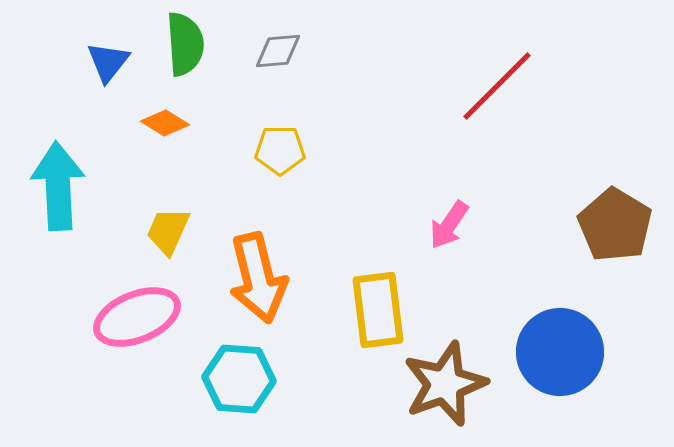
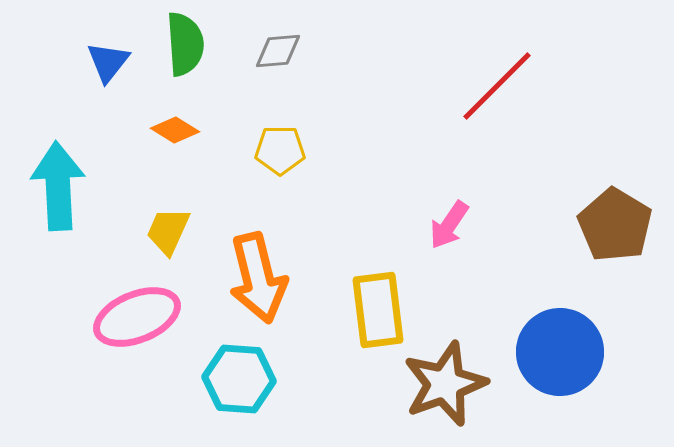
orange diamond: moved 10 px right, 7 px down
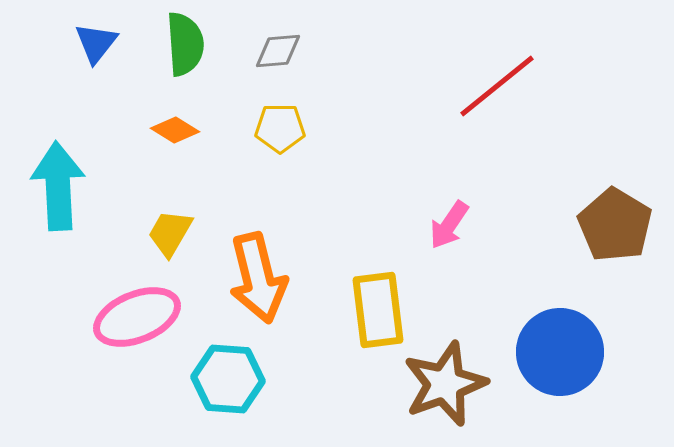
blue triangle: moved 12 px left, 19 px up
red line: rotated 6 degrees clockwise
yellow pentagon: moved 22 px up
yellow trapezoid: moved 2 px right, 2 px down; rotated 6 degrees clockwise
cyan hexagon: moved 11 px left
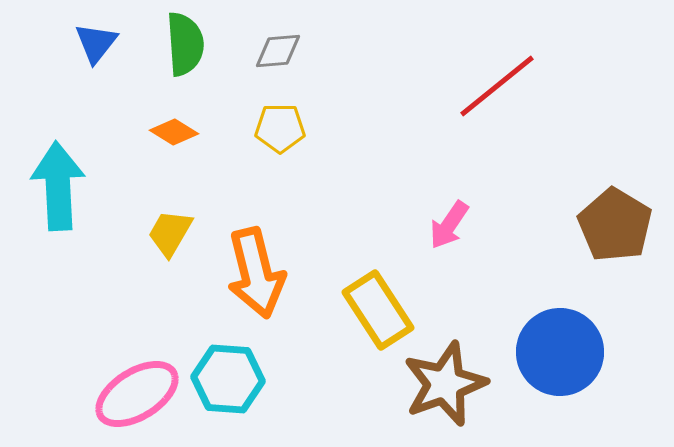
orange diamond: moved 1 px left, 2 px down
orange arrow: moved 2 px left, 5 px up
yellow rectangle: rotated 26 degrees counterclockwise
pink ellipse: moved 77 px down; rotated 10 degrees counterclockwise
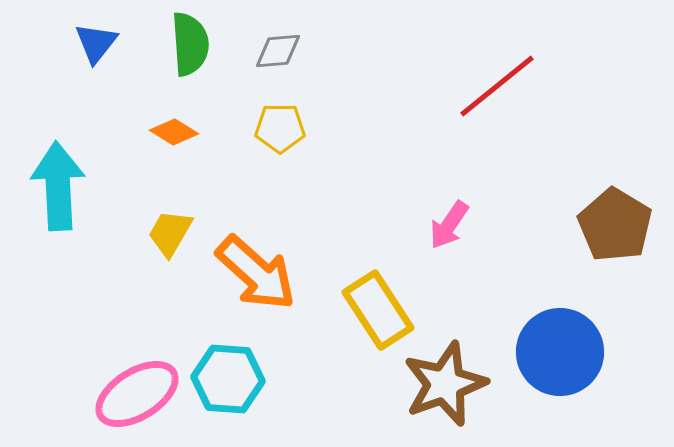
green semicircle: moved 5 px right
orange arrow: rotated 34 degrees counterclockwise
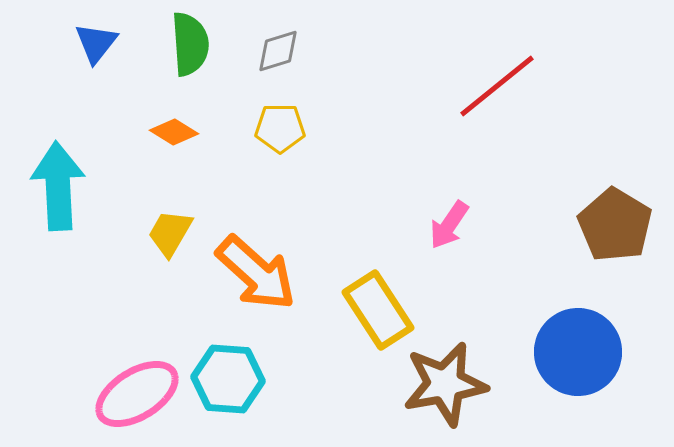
gray diamond: rotated 12 degrees counterclockwise
blue circle: moved 18 px right
brown star: rotated 10 degrees clockwise
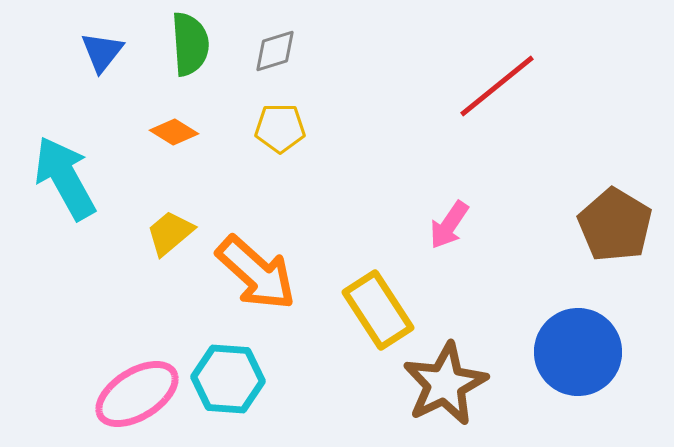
blue triangle: moved 6 px right, 9 px down
gray diamond: moved 3 px left
cyan arrow: moved 7 px right, 8 px up; rotated 26 degrees counterclockwise
yellow trapezoid: rotated 20 degrees clockwise
brown star: rotated 16 degrees counterclockwise
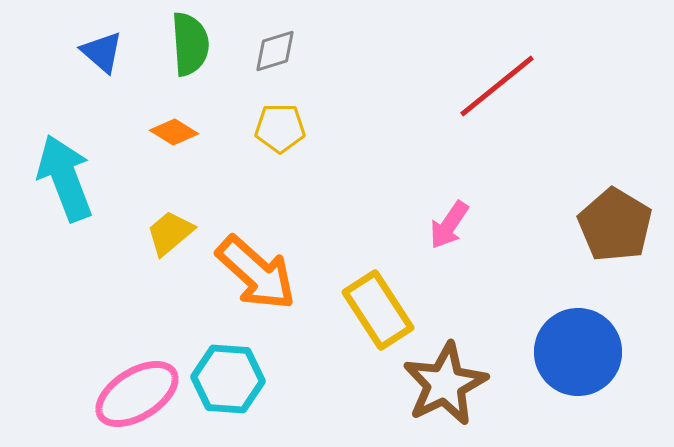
blue triangle: rotated 27 degrees counterclockwise
cyan arrow: rotated 8 degrees clockwise
